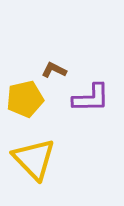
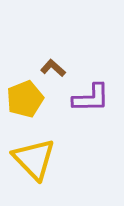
brown L-shape: moved 1 px left, 2 px up; rotated 15 degrees clockwise
yellow pentagon: rotated 9 degrees counterclockwise
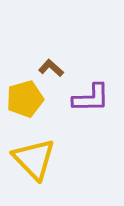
brown L-shape: moved 2 px left
yellow pentagon: rotated 6 degrees clockwise
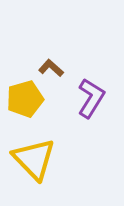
purple L-shape: rotated 57 degrees counterclockwise
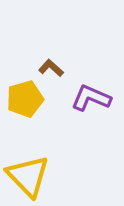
purple L-shape: rotated 99 degrees counterclockwise
yellow triangle: moved 6 px left, 17 px down
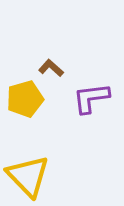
purple L-shape: rotated 30 degrees counterclockwise
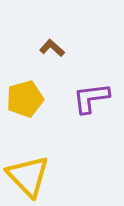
brown L-shape: moved 1 px right, 20 px up
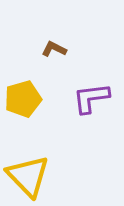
brown L-shape: moved 2 px right, 1 px down; rotated 15 degrees counterclockwise
yellow pentagon: moved 2 px left
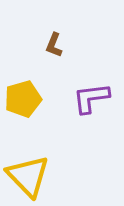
brown L-shape: moved 4 px up; rotated 95 degrees counterclockwise
